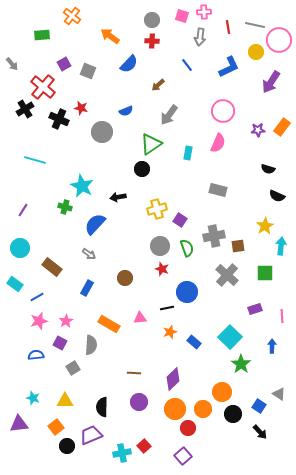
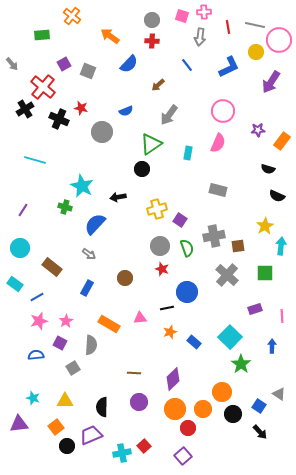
orange rectangle at (282, 127): moved 14 px down
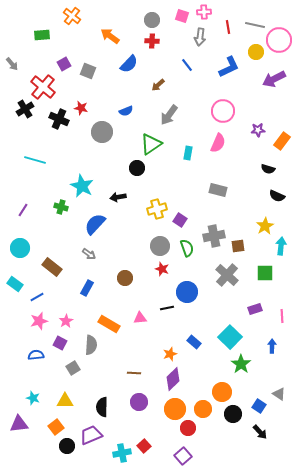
purple arrow at (271, 82): moved 3 px right, 3 px up; rotated 30 degrees clockwise
black circle at (142, 169): moved 5 px left, 1 px up
green cross at (65, 207): moved 4 px left
orange star at (170, 332): moved 22 px down
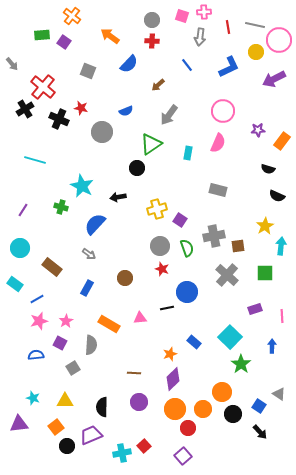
purple square at (64, 64): moved 22 px up; rotated 24 degrees counterclockwise
blue line at (37, 297): moved 2 px down
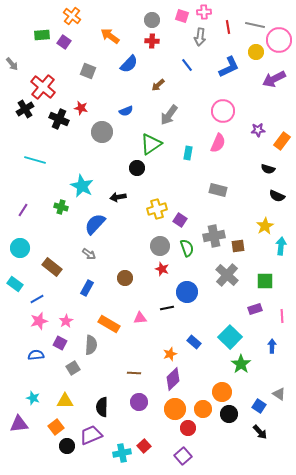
green square at (265, 273): moved 8 px down
black circle at (233, 414): moved 4 px left
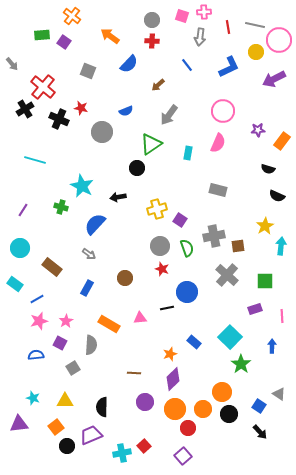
purple circle at (139, 402): moved 6 px right
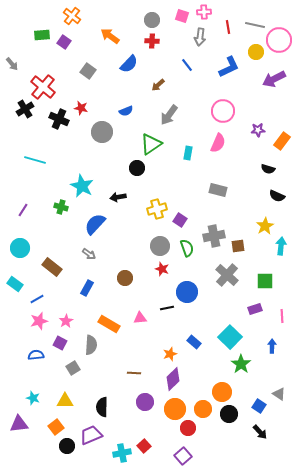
gray square at (88, 71): rotated 14 degrees clockwise
